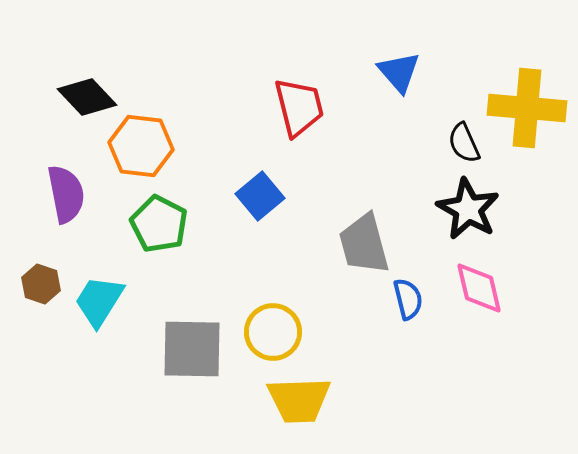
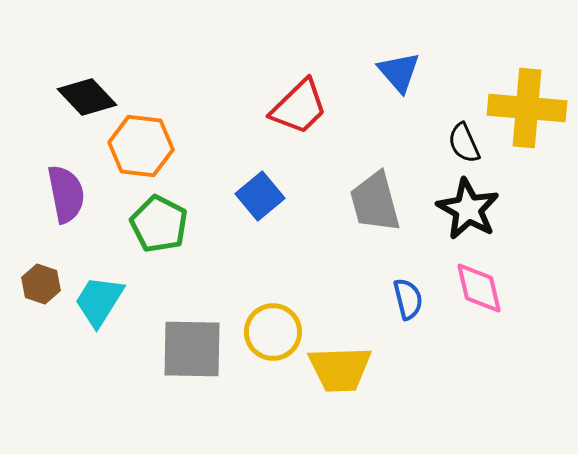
red trapezoid: rotated 60 degrees clockwise
gray trapezoid: moved 11 px right, 42 px up
yellow trapezoid: moved 41 px right, 31 px up
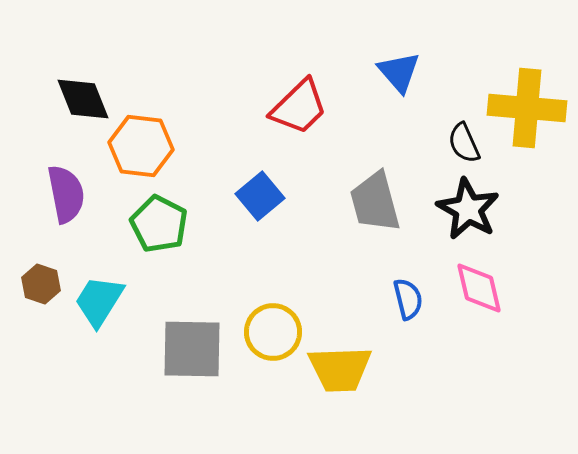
black diamond: moved 4 px left, 2 px down; rotated 22 degrees clockwise
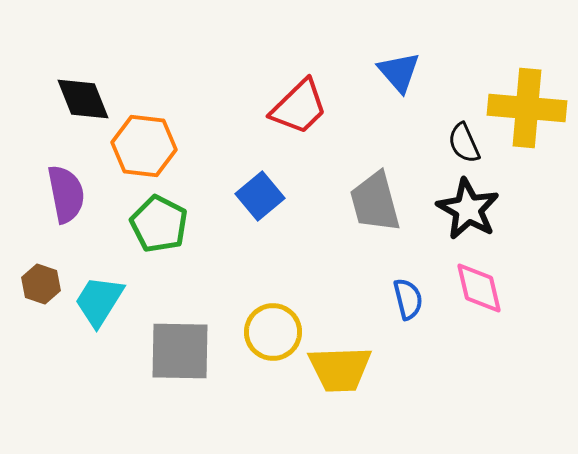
orange hexagon: moved 3 px right
gray square: moved 12 px left, 2 px down
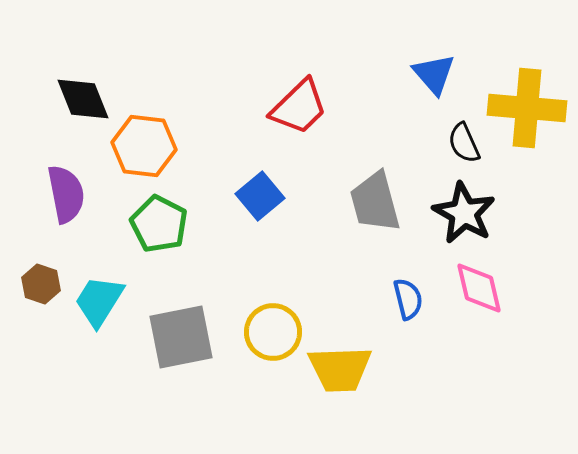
blue triangle: moved 35 px right, 2 px down
black star: moved 4 px left, 4 px down
gray square: moved 1 px right, 14 px up; rotated 12 degrees counterclockwise
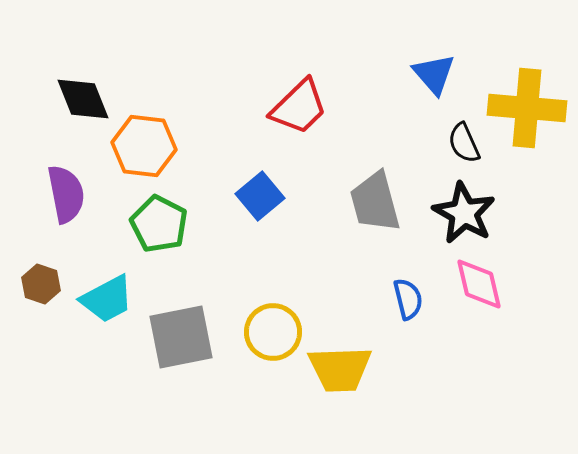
pink diamond: moved 4 px up
cyan trapezoid: moved 8 px right, 2 px up; rotated 150 degrees counterclockwise
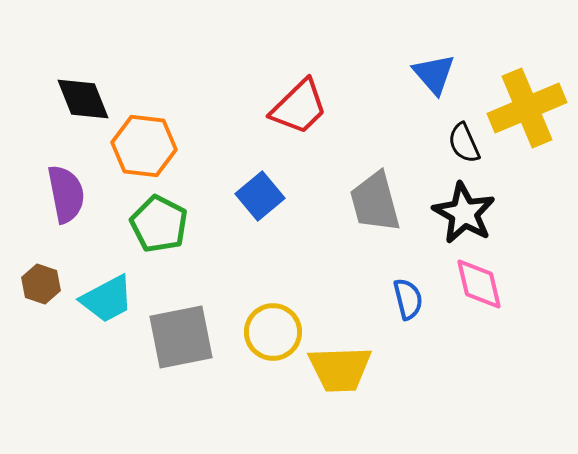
yellow cross: rotated 28 degrees counterclockwise
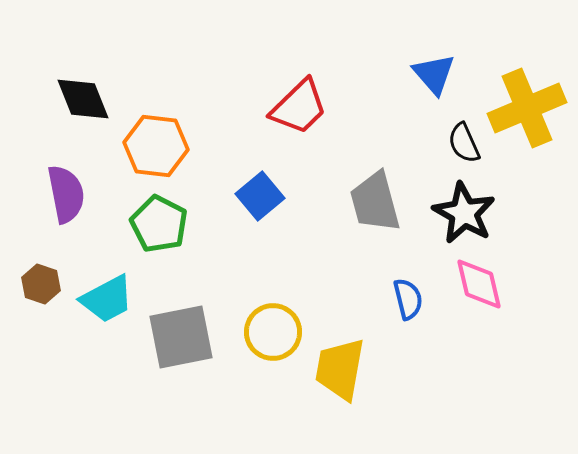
orange hexagon: moved 12 px right
yellow trapezoid: rotated 102 degrees clockwise
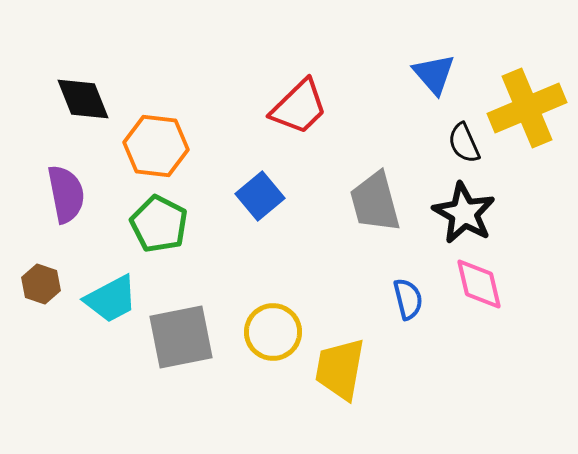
cyan trapezoid: moved 4 px right
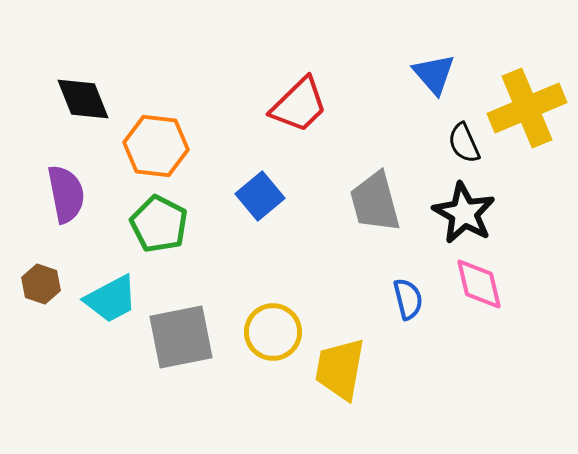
red trapezoid: moved 2 px up
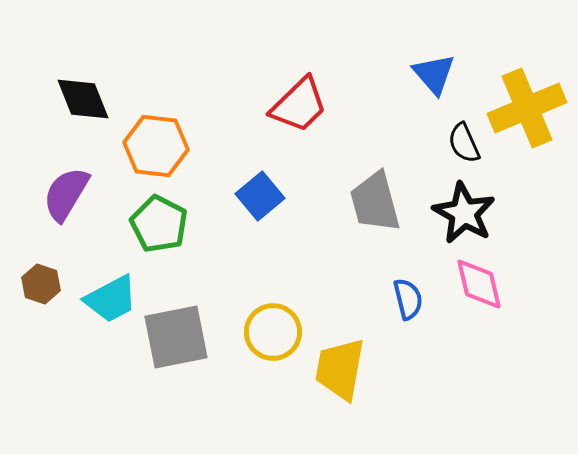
purple semicircle: rotated 138 degrees counterclockwise
gray square: moved 5 px left
